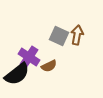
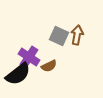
black semicircle: moved 1 px right
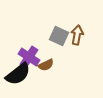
brown semicircle: moved 3 px left, 1 px up
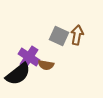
brown semicircle: rotated 35 degrees clockwise
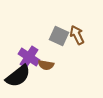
brown arrow: rotated 36 degrees counterclockwise
black semicircle: moved 2 px down
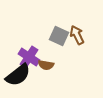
black semicircle: moved 1 px up
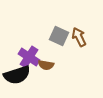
brown arrow: moved 2 px right, 2 px down
black semicircle: moved 1 px left; rotated 20 degrees clockwise
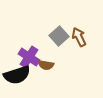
gray square: rotated 24 degrees clockwise
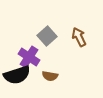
gray square: moved 12 px left
brown semicircle: moved 4 px right, 11 px down
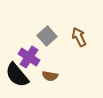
black semicircle: rotated 68 degrees clockwise
